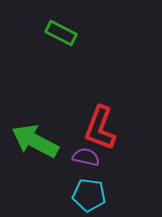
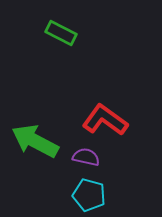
red L-shape: moved 5 px right, 8 px up; rotated 105 degrees clockwise
cyan pentagon: rotated 8 degrees clockwise
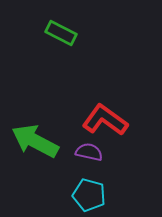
purple semicircle: moved 3 px right, 5 px up
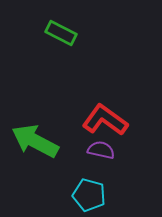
purple semicircle: moved 12 px right, 2 px up
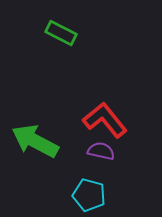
red L-shape: rotated 15 degrees clockwise
purple semicircle: moved 1 px down
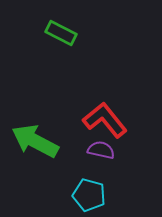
purple semicircle: moved 1 px up
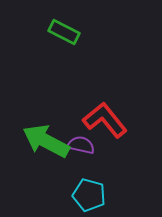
green rectangle: moved 3 px right, 1 px up
green arrow: moved 11 px right
purple semicircle: moved 20 px left, 5 px up
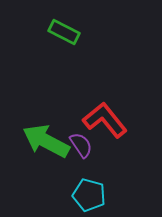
purple semicircle: rotated 44 degrees clockwise
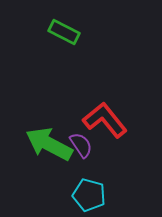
green arrow: moved 3 px right, 3 px down
